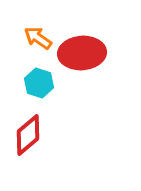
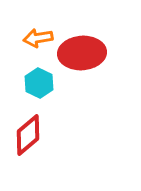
orange arrow: rotated 44 degrees counterclockwise
cyan hexagon: rotated 8 degrees clockwise
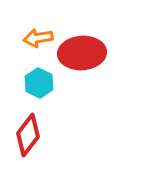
red diamond: rotated 12 degrees counterclockwise
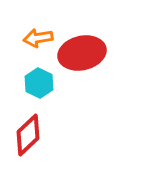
red ellipse: rotated 9 degrees counterclockwise
red diamond: rotated 9 degrees clockwise
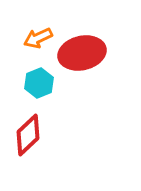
orange arrow: rotated 16 degrees counterclockwise
cyan hexagon: rotated 12 degrees clockwise
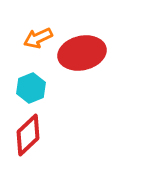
cyan hexagon: moved 8 px left, 5 px down
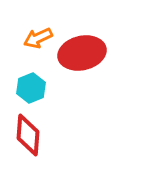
red diamond: rotated 42 degrees counterclockwise
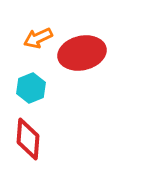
red diamond: moved 4 px down
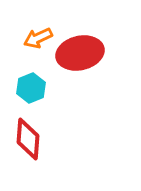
red ellipse: moved 2 px left
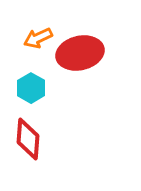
cyan hexagon: rotated 8 degrees counterclockwise
